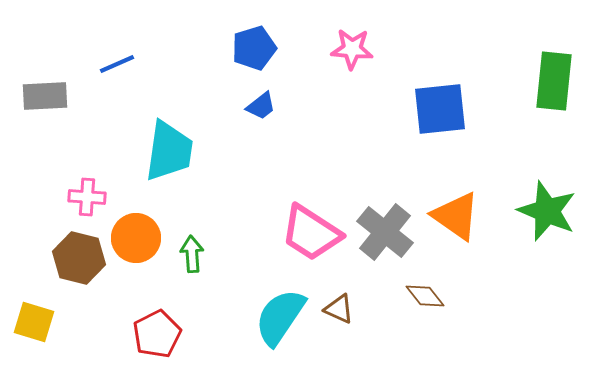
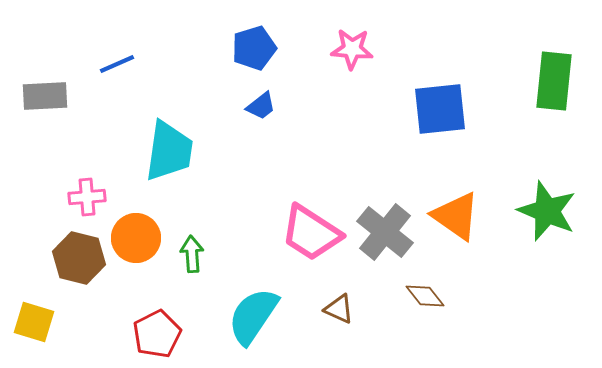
pink cross: rotated 9 degrees counterclockwise
cyan semicircle: moved 27 px left, 1 px up
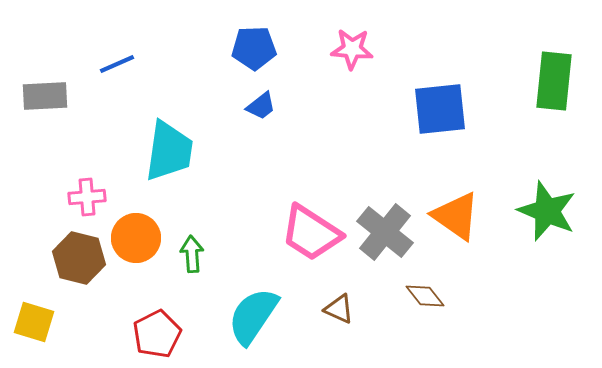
blue pentagon: rotated 15 degrees clockwise
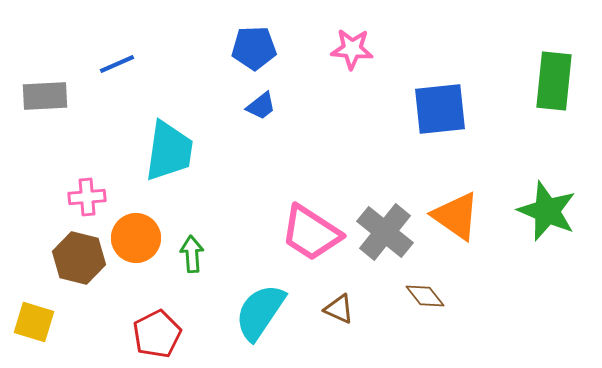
cyan semicircle: moved 7 px right, 4 px up
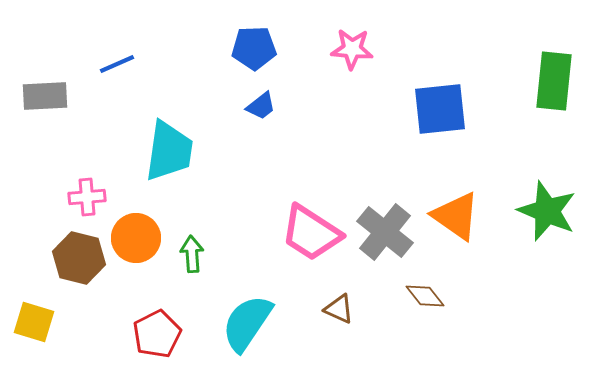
cyan semicircle: moved 13 px left, 11 px down
